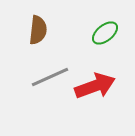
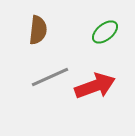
green ellipse: moved 1 px up
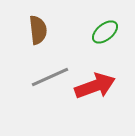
brown semicircle: rotated 12 degrees counterclockwise
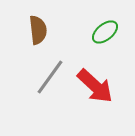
gray line: rotated 30 degrees counterclockwise
red arrow: rotated 63 degrees clockwise
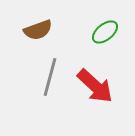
brown semicircle: rotated 76 degrees clockwise
gray line: rotated 21 degrees counterclockwise
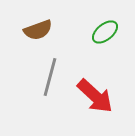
red arrow: moved 10 px down
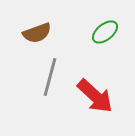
brown semicircle: moved 1 px left, 3 px down
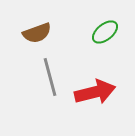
gray line: rotated 30 degrees counterclockwise
red arrow: moved 4 px up; rotated 57 degrees counterclockwise
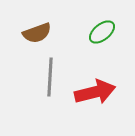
green ellipse: moved 3 px left
gray line: rotated 18 degrees clockwise
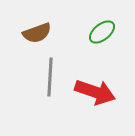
red arrow: rotated 33 degrees clockwise
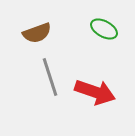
green ellipse: moved 2 px right, 3 px up; rotated 68 degrees clockwise
gray line: rotated 21 degrees counterclockwise
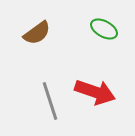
brown semicircle: rotated 16 degrees counterclockwise
gray line: moved 24 px down
